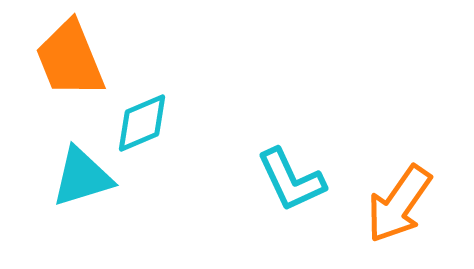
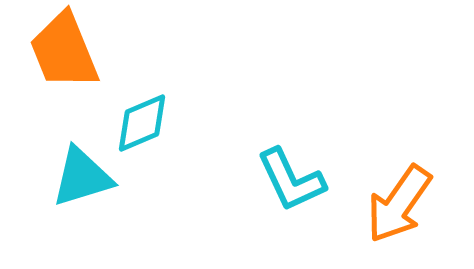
orange trapezoid: moved 6 px left, 8 px up
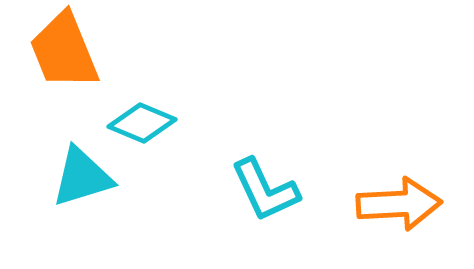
cyan diamond: rotated 46 degrees clockwise
cyan L-shape: moved 26 px left, 10 px down
orange arrow: rotated 128 degrees counterclockwise
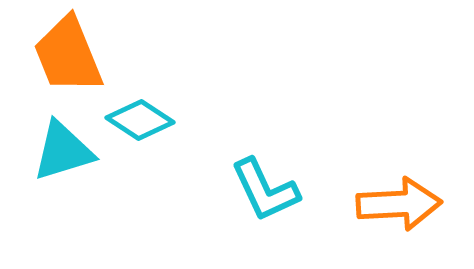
orange trapezoid: moved 4 px right, 4 px down
cyan diamond: moved 2 px left, 3 px up; rotated 10 degrees clockwise
cyan triangle: moved 19 px left, 26 px up
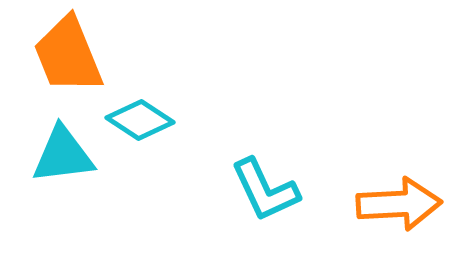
cyan triangle: moved 4 px down; rotated 10 degrees clockwise
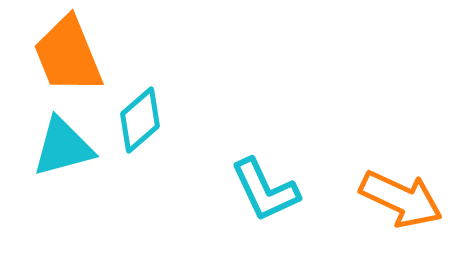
cyan diamond: rotated 74 degrees counterclockwise
cyan triangle: moved 8 px up; rotated 8 degrees counterclockwise
orange arrow: moved 2 px right, 5 px up; rotated 28 degrees clockwise
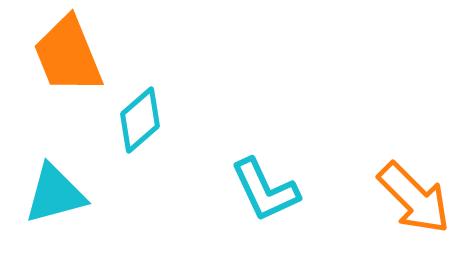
cyan triangle: moved 8 px left, 47 px down
orange arrow: moved 13 px right, 1 px up; rotated 20 degrees clockwise
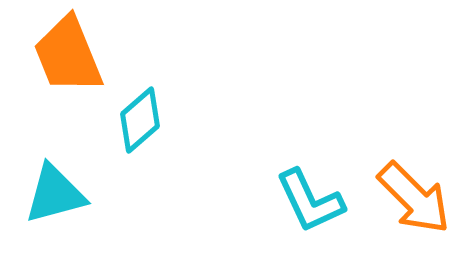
cyan L-shape: moved 45 px right, 11 px down
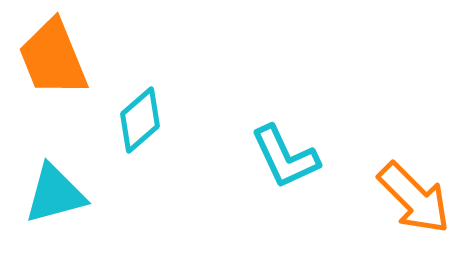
orange trapezoid: moved 15 px left, 3 px down
cyan L-shape: moved 25 px left, 44 px up
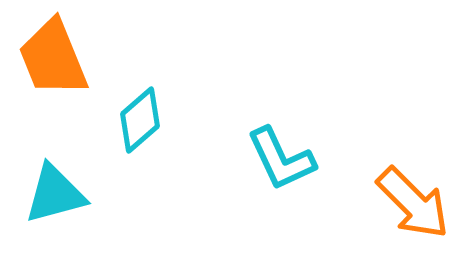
cyan L-shape: moved 4 px left, 2 px down
orange arrow: moved 1 px left, 5 px down
